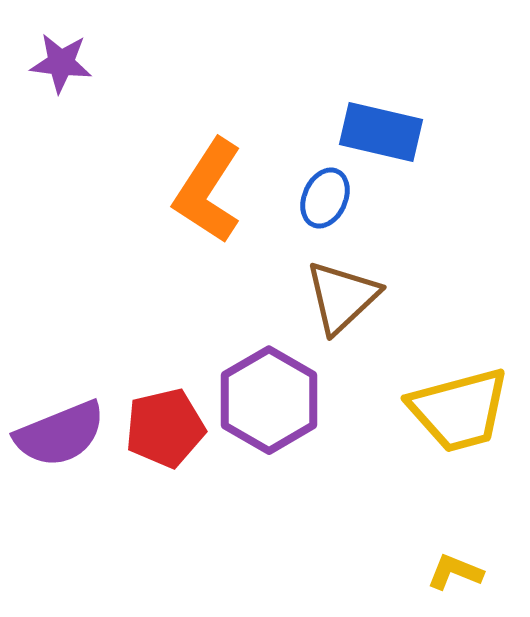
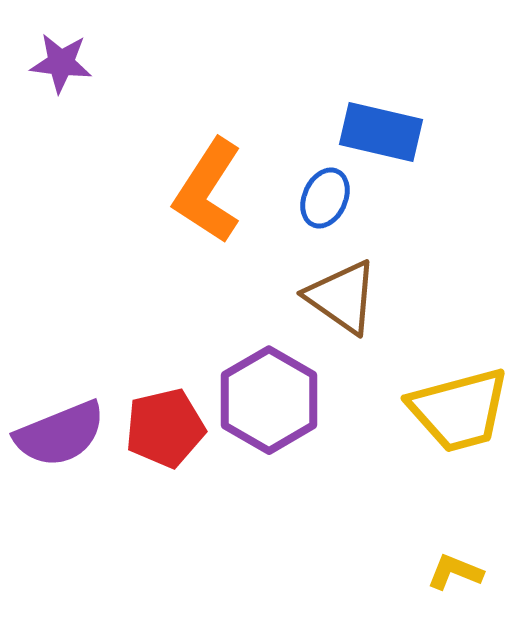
brown triangle: rotated 42 degrees counterclockwise
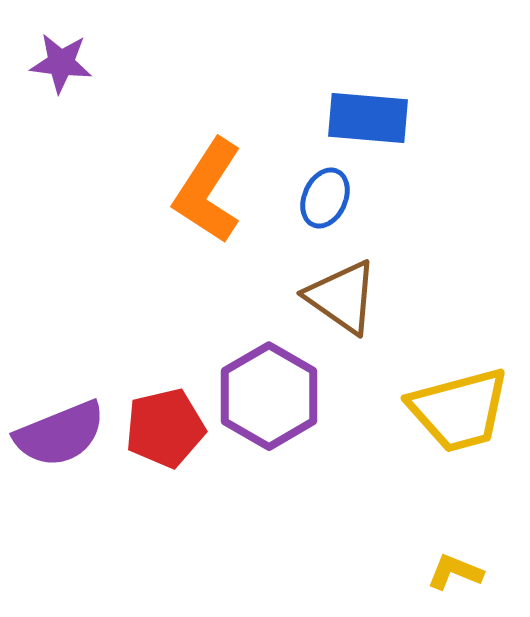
blue rectangle: moved 13 px left, 14 px up; rotated 8 degrees counterclockwise
purple hexagon: moved 4 px up
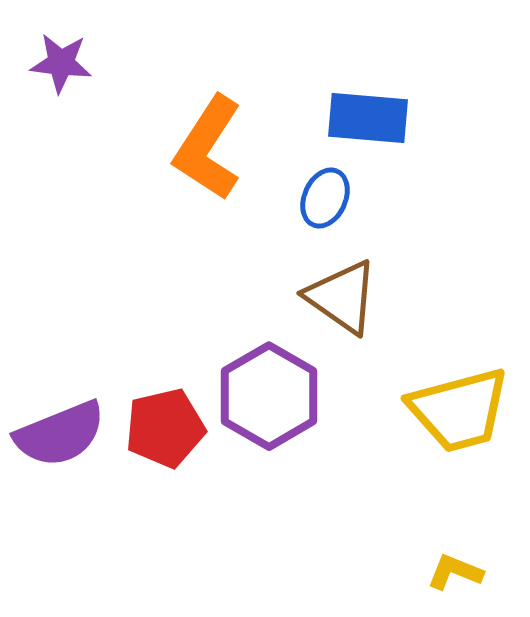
orange L-shape: moved 43 px up
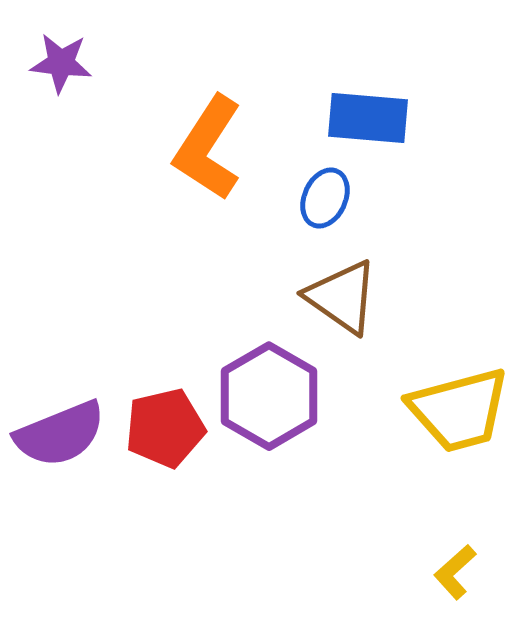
yellow L-shape: rotated 64 degrees counterclockwise
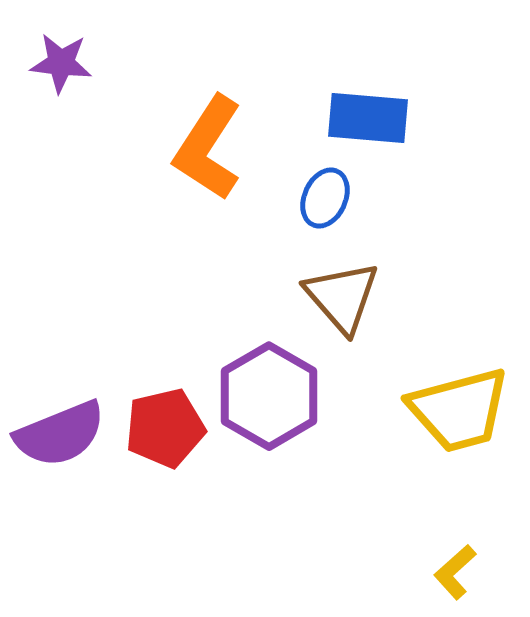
brown triangle: rotated 14 degrees clockwise
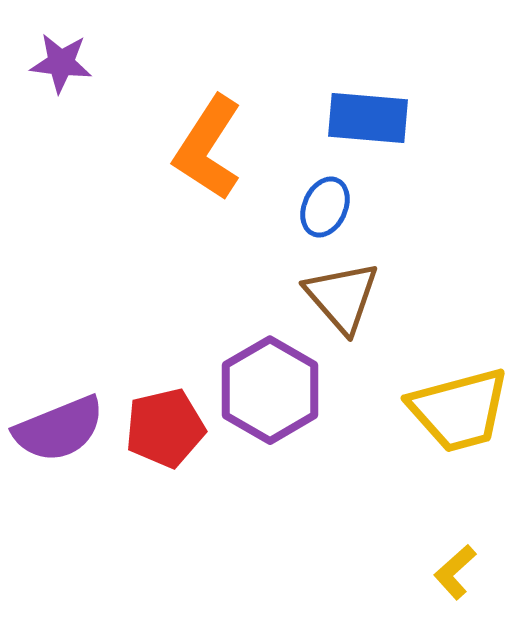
blue ellipse: moved 9 px down
purple hexagon: moved 1 px right, 6 px up
purple semicircle: moved 1 px left, 5 px up
